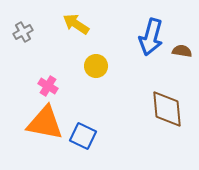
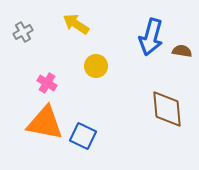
pink cross: moved 1 px left, 3 px up
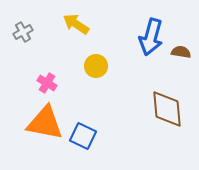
brown semicircle: moved 1 px left, 1 px down
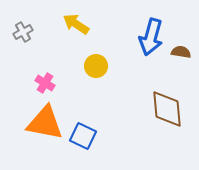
pink cross: moved 2 px left
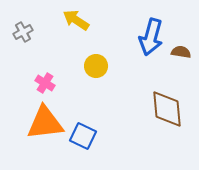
yellow arrow: moved 4 px up
orange triangle: rotated 18 degrees counterclockwise
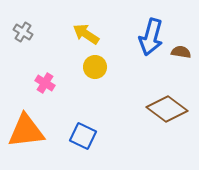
yellow arrow: moved 10 px right, 14 px down
gray cross: rotated 30 degrees counterclockwise
yellow circle: moved 1 px left, 1 px down
brown diamond: rotated 48 degrees counterclockwise
orange triangle: moved 19 px left, 8 px down
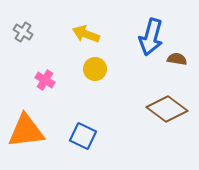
yellow arrow: rotated 12 degrees counterclockwise
brown semicircle: moved 4 px left, 7 px down
yellow circle: moved 2 px down
pink cross: moved 3 px up
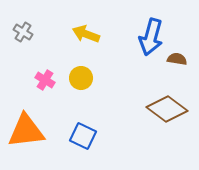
yellow circle: moved 14 px left, 9 px down
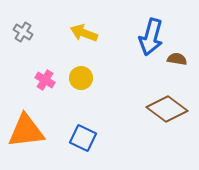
yellow arrow: moved 2 px left, 1 px up
blue square: moved 2 px down
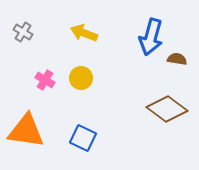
orange triangle: rotated 15 degrees clockwise
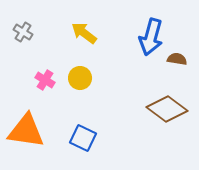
yellow arrow: rotated 16 degrees clockwise
yellow circle: moved 1 px left
